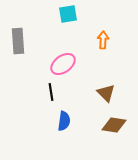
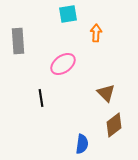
orange arrow: moved 7 px left, 7 px up
black line: moved 10 px left, 6 px down
blue semicircle: moved 18 px right, 23 px down
brown diamond: rotated 45 degrees counterclockwise
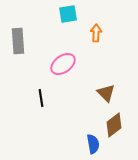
blue semicircle: moved 11 px right; rotated 18 degrees counterclockwise
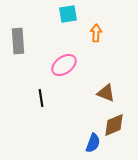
pink ellipse: moved 1 px right, 1 px down
brown triangle: rotated 24 degrees counterclockwise
brown diamond: rotated 15 degrees clockwise
blue semicircle: moved 1 px up; rotated 30 degrees clockwise
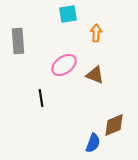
brown triangle: moved 11 px left, 18 px up
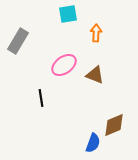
gray rectangle: rotated 35 degrees clockwise
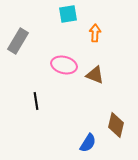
orange arrow: moved 1 px left
pink ellipse: rotated 50 degrees clockwise
black line: moved 5 px left, 3 px down
brown diamond: moved 2 px right; rotated 55 degrees counterclockwise
blue semicircle: moved 5 px left; rotated 12 degrees clockwise
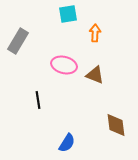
black line: moved 2 px right, 1 px up
brown diamond: rotated 20 degrees counterclockwise
blue semicircle: moved 21 px left
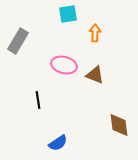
brown diamond: moved 3 px right
blue semicircle: moved 9 px left; rotated 24 degrees clockwise
